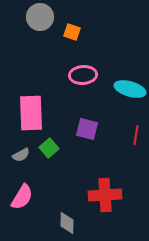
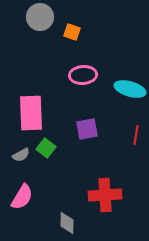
purple square: rotated 25 degrees counterclockwise
green square: moved 3 px left; rotated 12 degrees counterclockwise
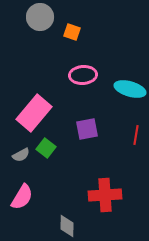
pink rectangle: moved 3 px right; rotated 42 degrees clockwise
gray diamond: moved 3 px down
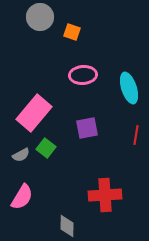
cyan ellipse: moved 1 px left, 1 px up; rotated 56 degrees clockwise
purple square: moved 1 px up
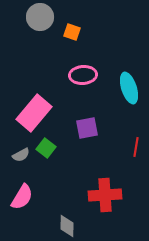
red line: moved 12 px down
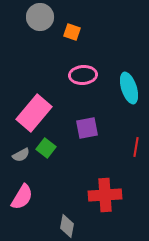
gray diamond: rotated 10 degrees clockwise
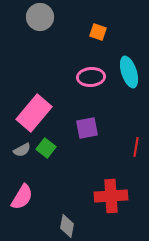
orange square: moved 26 px right
pink ellipse: moved 8 px right, 2 px down
cyan ellipse: moved 16 px up
gray semicircle: moved 1 px right, 5 px up
red cross: moved 6 px right, 1 px down
